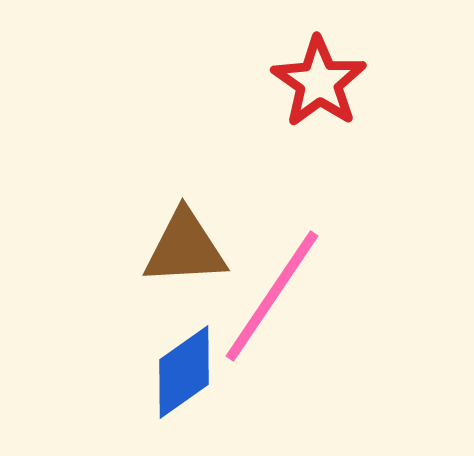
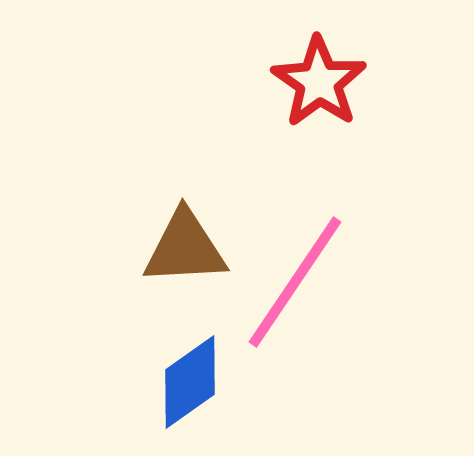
pink line: moved 23 px right, 14 px up
blue diamond: moved 6 px right, 10 px down
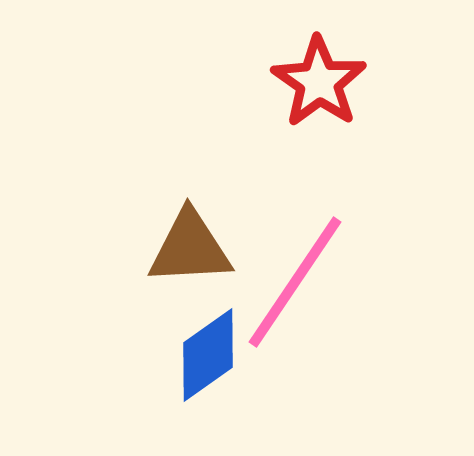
brown triangle: moved 5 px right
blue diamond: moved 18 px right, 27 px up
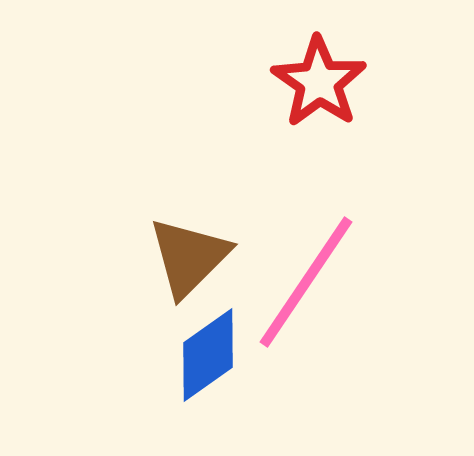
brown triangle: moved 1 px left, 9 px down; rotated 42 degrees counterclockwise
pink line: moved 11 px right
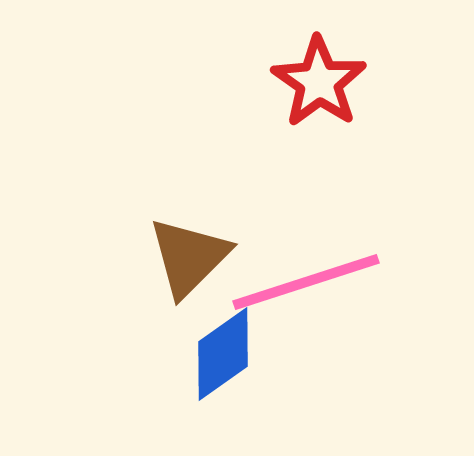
pink line: rotated 38 degrees clockwise
blue diamond: moved 15 px right, 1 px up
